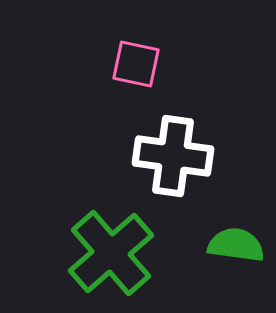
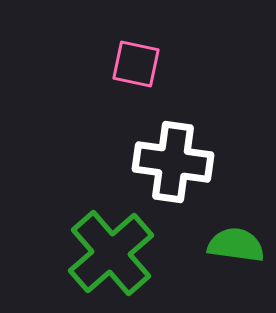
white cross: moved 6 px down
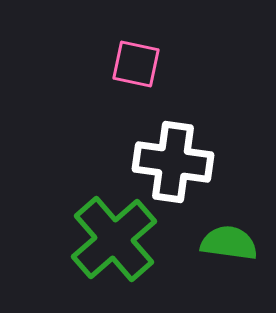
green semicircle: moved 7 px left, 2 px up
green cross: moved 3 px right, 14 px up
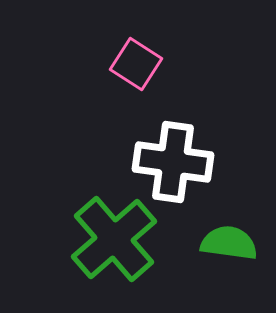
pink square: rotated 21 degrees clockwise
